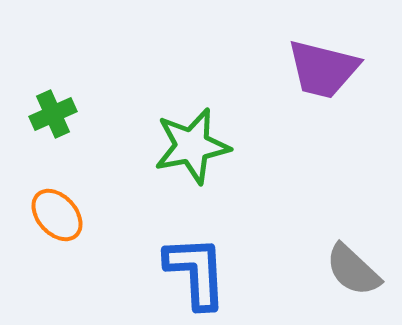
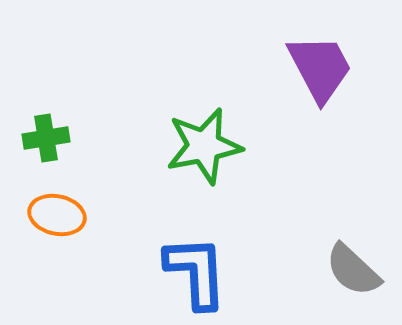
purple trapezoid: moved 3 px left, 1 px up; rotated 132 degrees counterclockwise
green cross: moved 7 px left, 24 px down; rotated 15 degrees clockwise
green star: moved 12 px right
orange ellipse: rotated 36 degrees counterclockwise
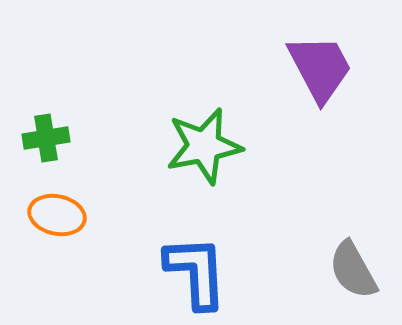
gray semicircle: rotated 18 degrees clockwise
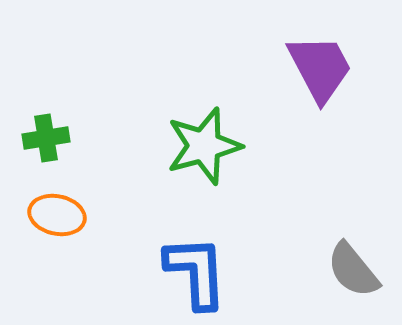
green star: rotated 4 degrees counterclockwise
gray semicircle: rotated 10 degrees counterclockwise
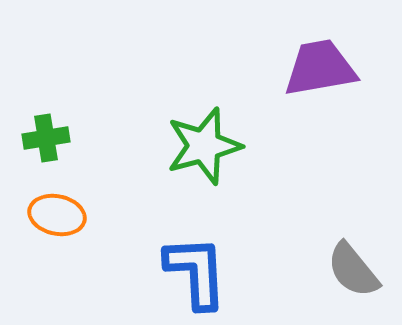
purple trapezoid: rotated 72 degrees counterclockwise
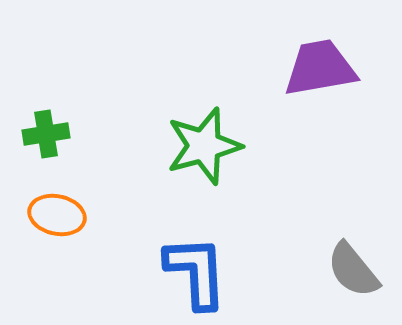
green cross: moved 4 px up
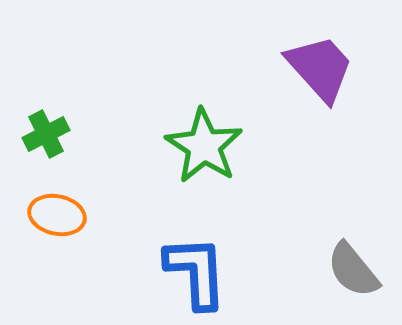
purple trapezoid: rotated 58 degrees clockwise
green cross: rotated 18 degrees counterclockwise
green star: rotated 24 degrees counterclockwise
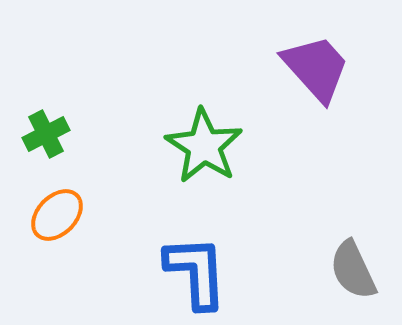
purple trapezoid: moved 4 px left
orange ellipse: rotated 58 degrees counterclockwise
gray semicircle: rotated 14 degrees clockwise
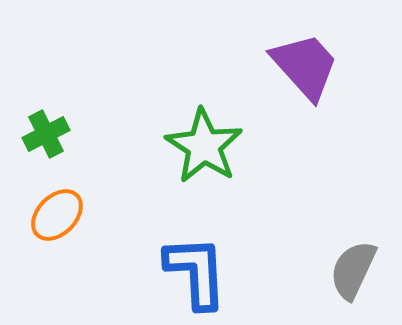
purple trapezoid: moved 11 px left, 2 px up
gray semicircle: rotated 50 degrees clockwise
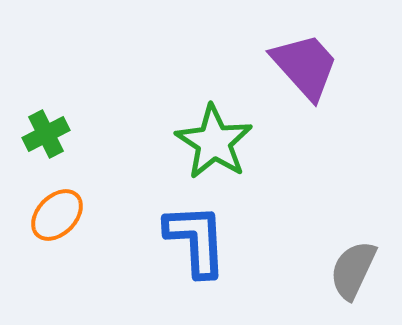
green star: moved 10 px right, 4 px up
blue L-shape: moved 32 px up
